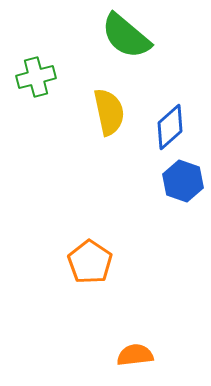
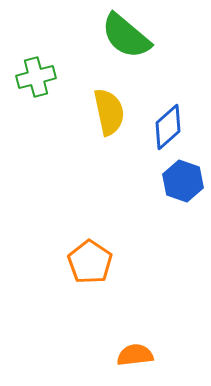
blue diamond: moved 2 px left
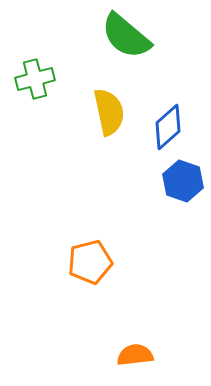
green cross: moved 1 px left, 2 px down
orange pentagon: rotated 24 degrees clockwise
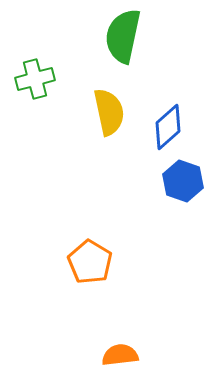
green semicircle: moved 3 px left; rotated 62 degrees clockwise
orange pentagon: rotated 27 degrees counterclockwise
orange semicircle: moved 15 px left
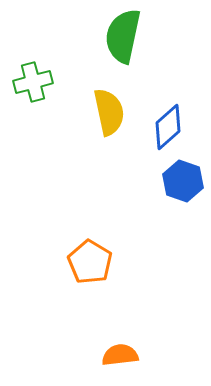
green cross: moved 2 px left, 3 px down
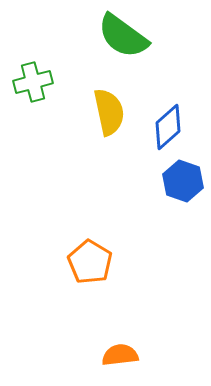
green semicircle: rotated 66 degrees counterclockwise
